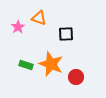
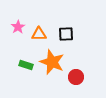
orange triangle: moved 16 px down; rotated 21 degrees counterclockwise
orange star: moved 1 px right, 2 px up
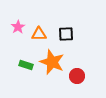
red circle: moved 1 px right, 1 px up
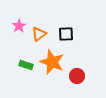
pink star: moved 1 px right, 1 px up
orange triangle: rotated 35 degrees counterclockwise
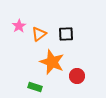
green rectangle: moved 9 px right, 22 px down
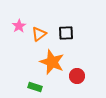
black square: moved 1 px up
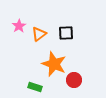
orange star: moved 2 px right, 2 px down
red circle: moved 3 px left, 4 px down
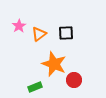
green rectangle: rotated 40 degrees counterclockwise
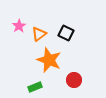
black square: rotated 28 degrees clockwise
orange star: moved 5 px left, 4 px up
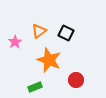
pink star: moved 4 px left, 16 px down
orange triangle: moved 3 px up
red circle: moved 2 px right
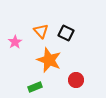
orange triangle: moved 2 px right; rotated 35 degrees counterclockwise
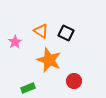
orange triangle: rotated 14 degrees counterclockwise
red circle: moved 2 px left, 1 px down
green rectangle: moved 7 px left, 1 px down
